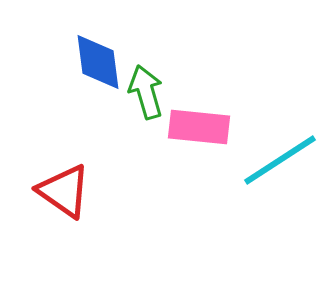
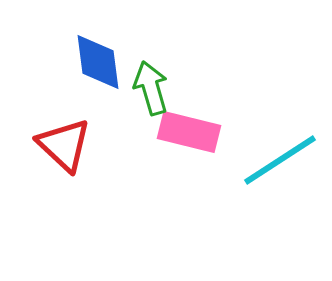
green arrow: moved 5 px right, 4 px up
pink rectangle: moved 10 px left, 5 px down; rotated 8 degrees clockwise
red triangle: moved 46 px up; rotated 8 degrees clockwise
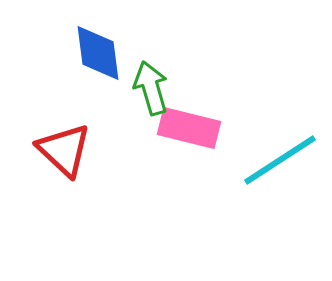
blue diamond: moved 9 px up
pink rectangle: moved 4 px up
red triangle: moved 5 px down
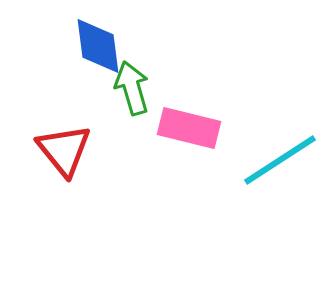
blue diamond: moved 7 px up
green arrow: moved 19 px left
red triangle: rotated 8 degrees clockwise
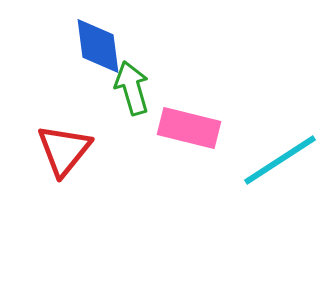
red triangle: rotated 18 degrees clockwise
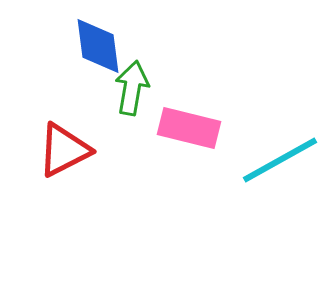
green arrow: rotated 26 degrees clockwise
red triangle: rotated 24 degrees clockwise
cyan line: rotated 4 degrees clockwise
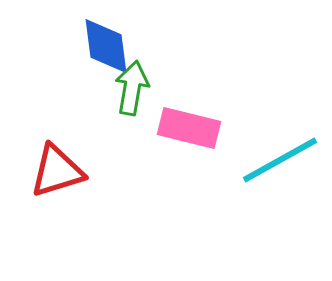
blue diamond: moved 8 px right
red triangle: moved 7 px left, 21 px down; rotated 10 degrees clockwise
